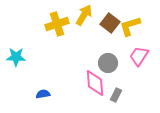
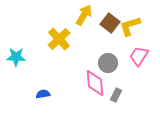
yellow cross: moved 2 px right, 15 px down; rotated 25 degrees counterclockwise
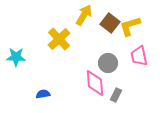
pink trapezoid: rotated 45 degrees counterclockwise
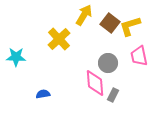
gray rectangle: moved 3 px left
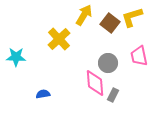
yellow L-shape: moved 2 px right, 9 px up
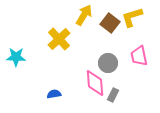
blue semicircle: moved 11 px right
